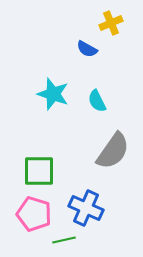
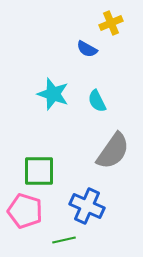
blue cross: moved 1 px right, 2 px up
pink pentagon: moved 9 px left, 3 px up
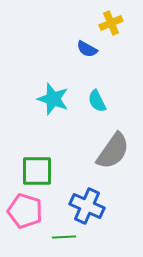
cyan star: moved 5 px down
green square: moved 2 px left
green line: moved 3 px up; rotated 10 degrees clockwise
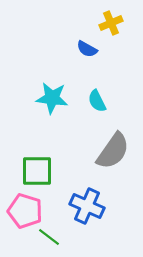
cyan star: moved 1 px left, 1 px up; rotated 12 degrees counterclockwise
green line: moved 15 px left; rotated 40 degrees clockwise
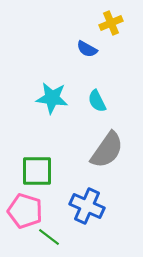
gray semicircle: moved 6 px left, 1 px up
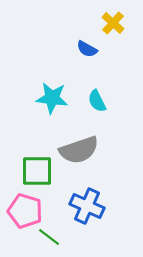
yellow cross: moved 2 px right; rotated 25 degrees counterclockwise
gray semicircle: moved 28 px left; rotated 36 degrees clockwise
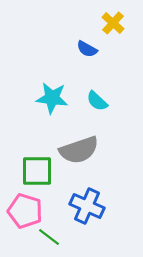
cyan semicircle: rotated 20 degrees counterclockwise
